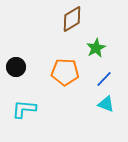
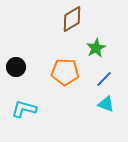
cyan L-shape: rotated 10 degrees clockwise
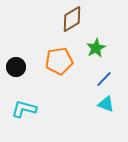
orange pentagon: moved 6 px left, 11 px up; rotated 12 degrees counterclockwise
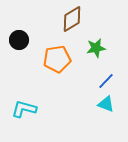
green star: rotated 18 degrees clockwise
orange pentagon: moved 2 px left, 2 px up
black circle: moved 3 px right, 27 px up
blue line: moved 2 px right, 2 px down
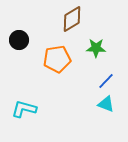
green star: rotated 12 degrees clockwise
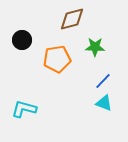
brown diamond: rotated 16 degrees clockwise
black circle: moved 3 px right
green star: moved 1 px left, 1 px up
blue line: moved 3 px left
cyan triangle: moved 2 px left, 1 px up
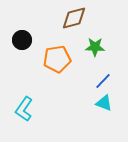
brown diamond: moved 2 px right, 1 px up
cyan L-shape: rotated 70 degrees counterclockwise
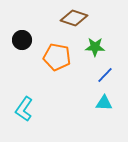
brown diamond: rotated 32 degrees clockwise
orange pentagon: moved 2 px up; rotated 20 degrees clockwise
blue line: moved 2 px right, 6 px up
cyan triangle: rotated 18 degrees counterclockwise
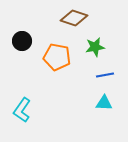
black circle: moved 1 px down
green star: rotated 12 degrees counterclockwise
blue line: rotated 36 degrees clockwise
cyan L-shape: moved 2 px left, 1 px down
